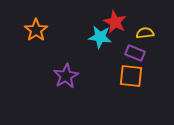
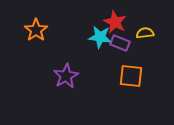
purple rectangle: moved 15 px left, 10 px up
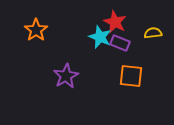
yellow semicircle: moved 8 px right
cyan star: rotated 15 degrees clockwise
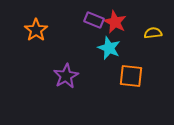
cyan star: moved 9 px right, 11 px down
purple rectangle: moved 26 px left, 23 px up
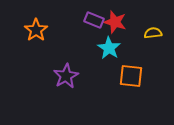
red star: rotated 10 degrees counterclockwise
cyan star: rotated 10 degrees clockwise
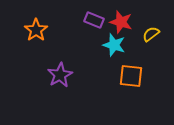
red star: moved 6 px right
yellow semicircle: moved 2 px left, 1 px down; rotated 30 degrees counterclockwise
cyan star: moved 5 px right, 3 px up; rotated 15 degrees counterclockwise
purple star: moved 6 px left, 1 px up
